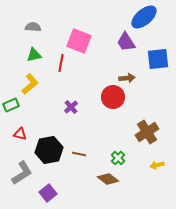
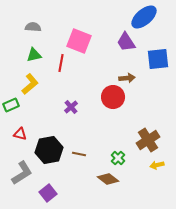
brown cross: moved 1 px right, 8 px down
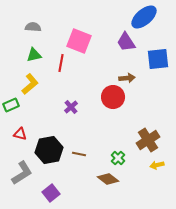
purple square: moved 3 px right
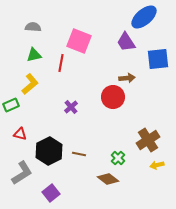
black hexagon: moved 1 px down; rotated 16 degrees counterclockwise
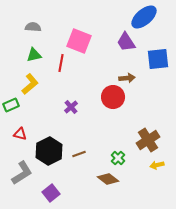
brown line: rotated 32 degrees counterclockwise
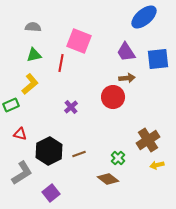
purple trapezoid: moved 10 px down
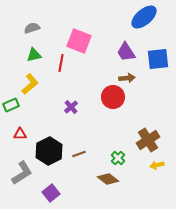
gray semicircle: moved 1 px left, 1 px down; rotated 21 degrees counterclockwise
red triangle: rotated 16 degrees counterclockwise
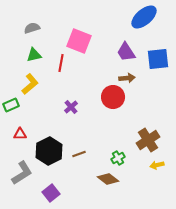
green cross: rotated 16 degrees clockwise
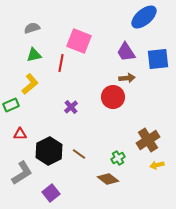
brown line: rotated 56 degrees clockwise
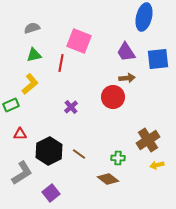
blue ellipse: rotated 36 degrees counterclockwise
green cross: rotated 32 degrees clockwise
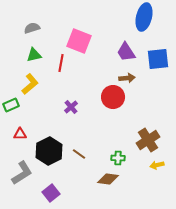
brown diamond: rotated 30 degrees counterclockwise
